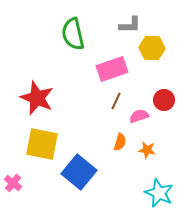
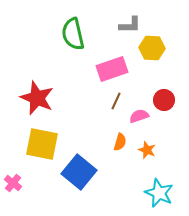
orange star: rotated 12 degrees clockwise
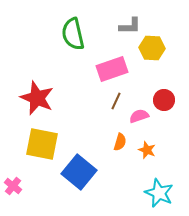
gray L-shape: moved 1 px down
pink cross: moved 3 px down
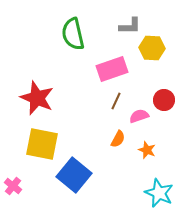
orange semicircle: moved 2 px left, 3 px up; rotated 12 degrees clockwise
blue square: moved 5 px left, 3 px down
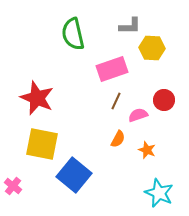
pink semicircle: moved 1 px left, 1 px up
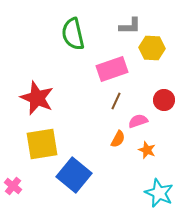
pink semicircle: moved 6 px down
yellow square: rotated 20 degrees counterclockwise
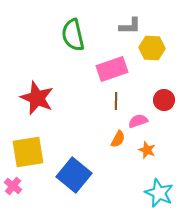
green semicircle: moved 1 px down
brown line: rotated 24 degrees counterclockwise
yellow square: moved 14 px left, 8 px down
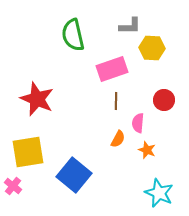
red star: moved 1 px down
pink semicircle: moved 2 px down; rotated 66 degrees counterclockwise
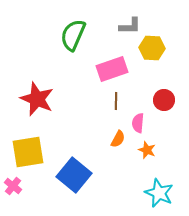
green semicircle: rotated 36 degrees clockwise
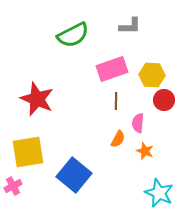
green semicircle: rotated 140 degrees counterclockwise
yellow hexagon: moved 27 px down
orange star: moved 2 px left, 1 px down
pink cross: rotated 24 degrees clockwise
